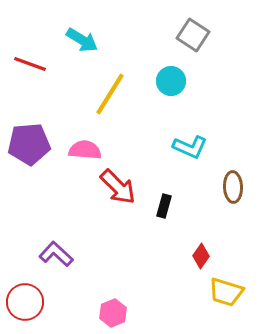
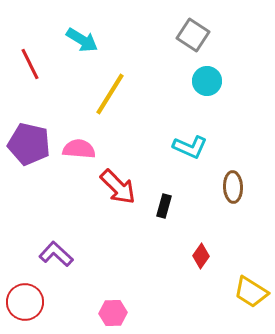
red line: rotated 44 degrees clockwise
cyan circle: moved 36 px right
purple pentagon: rotated 18 degrees clockwise
pink semicircle: moved 6 px left, 1 px up
yellow trapezoid: moved 25 px right; rotated 15 degrees clockwise
pink hexagon: rotated 20 degrees clockwise
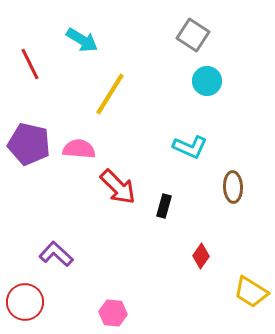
pink hexagon: rotated 8 degrees clockwise
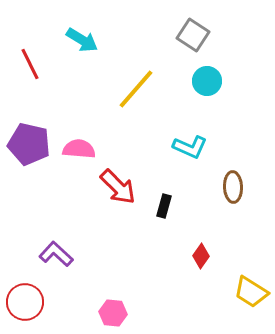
yellow line: moved 26 px right, 5 px up; rotated 9 degrees clockwise
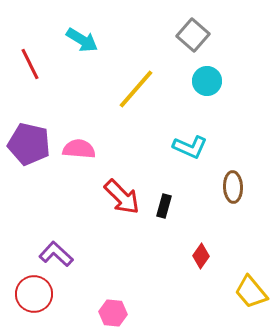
gray square: rotated 8 degrees clockwise
red arrow: moved 4 px right, 10 px down
yellow trapezoid: rotated 18 degrees clockwise
red circle: moved 9 px right, 8 px up
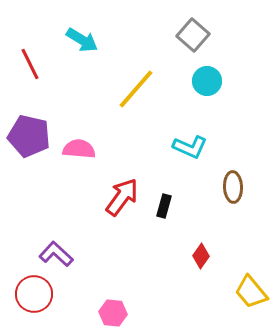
purple pentagon: moved 8 px up
red arrow: rotated 99 degrees counterclockwise
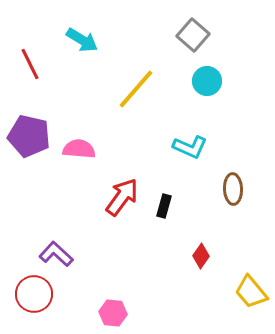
brown ellipse: moved 2 px down
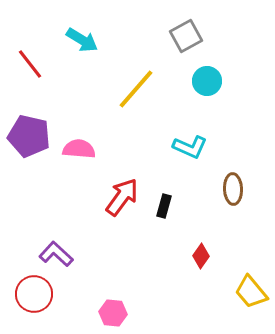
gray square: moved 7 px left, 1 px down; rotated 20 degrees clockwise
red line: rotated 12 degrees counterclockwise
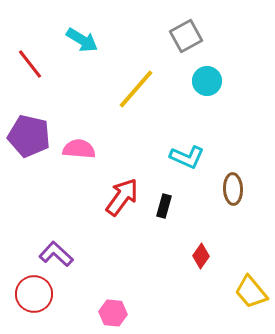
cyan L-shape: moved 3 px left, 10 px down
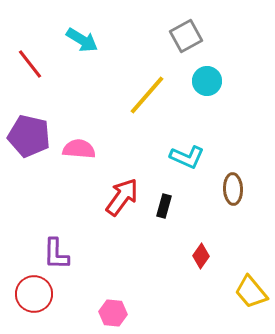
yellow line: moved 11 px right, 6 px down
purple L-shape: rotated 132 degrees counterclockwise
